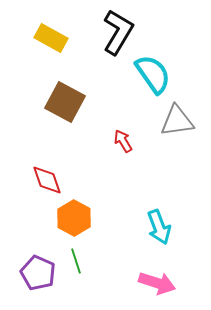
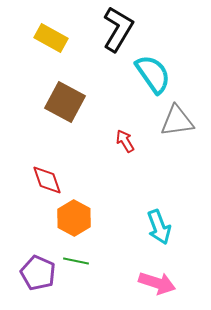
black L-shape: moved 3 px up
red arrow: moved 2 px right
green line: rotated 60 degrees counterclockwise
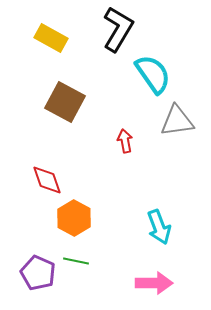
red arrow: rotated 20 degrees clockwise
pink arrow: moved 3 px left; rotated 18 degrees counterclockwise
